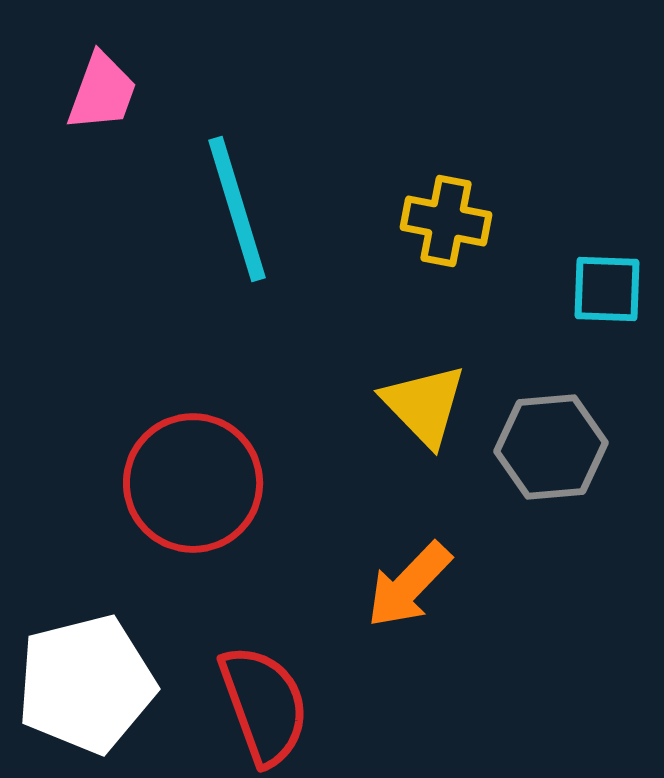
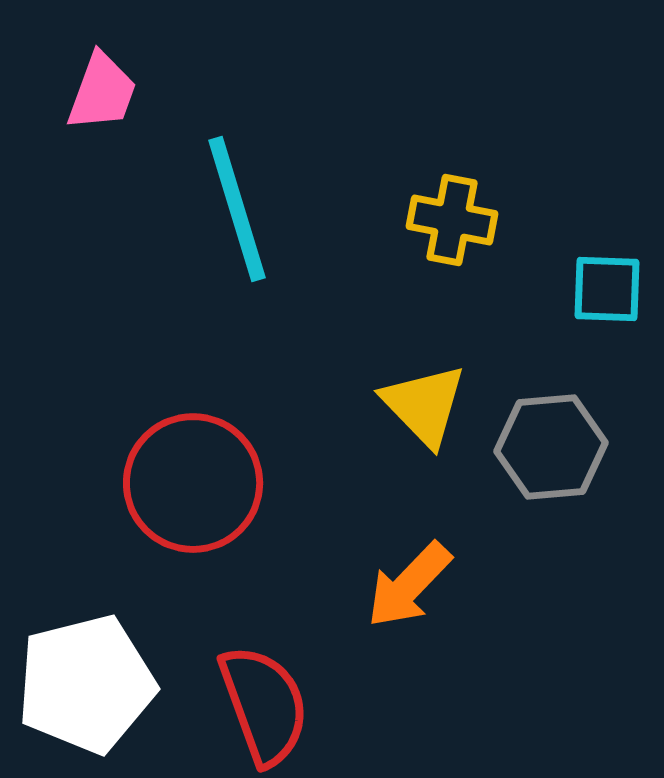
yellow cross: moved 6 px right, 1 px up
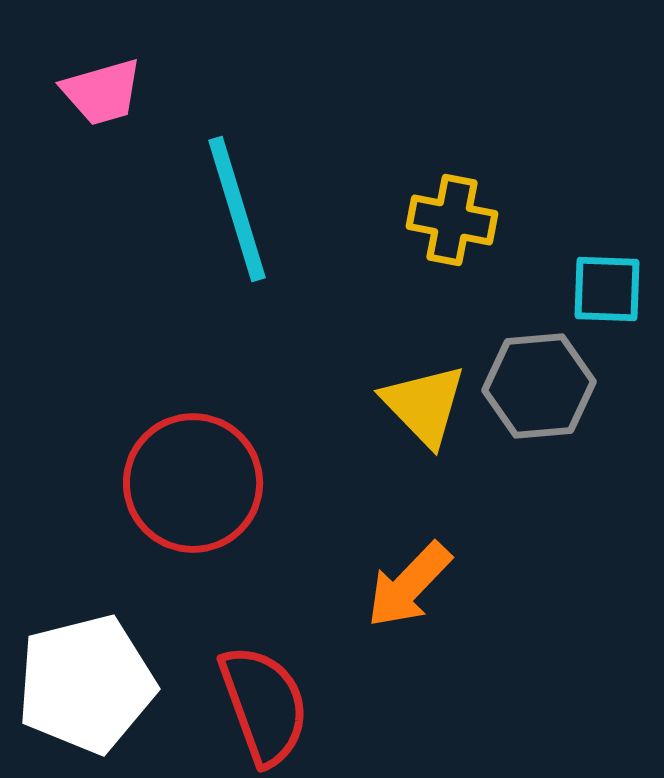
pink trapezoid: rotated 54 degrees clockwise
gray hexagon: moved 12 px left, 61 px up
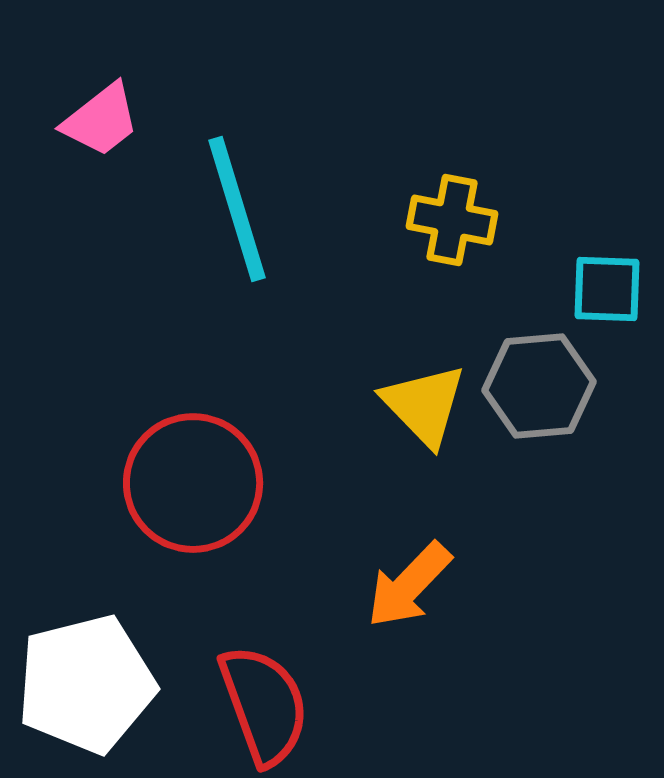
pink trapezoid: moved 1 px left, 28 px down; rotated 22 degrees counterclockwise
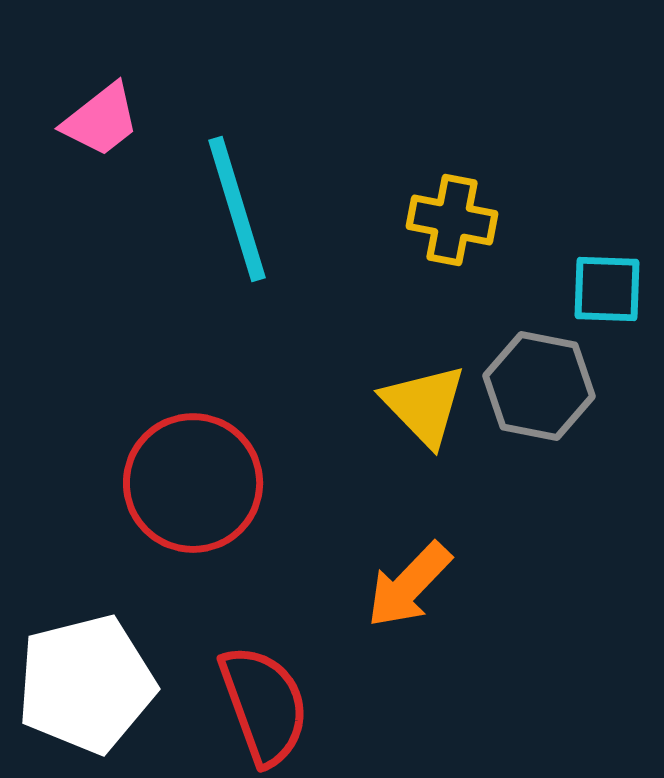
gray hexagon: rotated 16 degrees clockwise
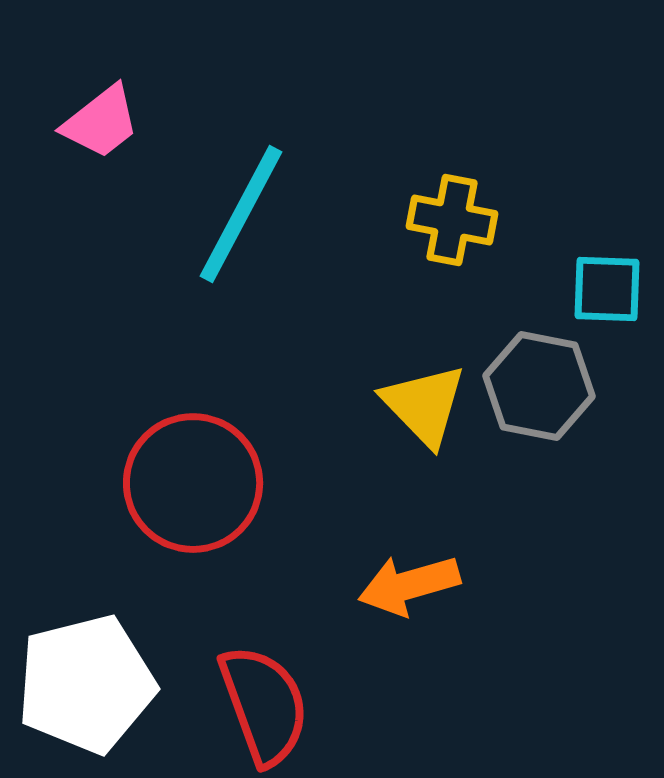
pink trapezoid: moved 2 px down
cyan line: moved 4 px right, 5 px down; rotated 45 degrees clockwise
orange arrow: rotated 30 degrees clockwise
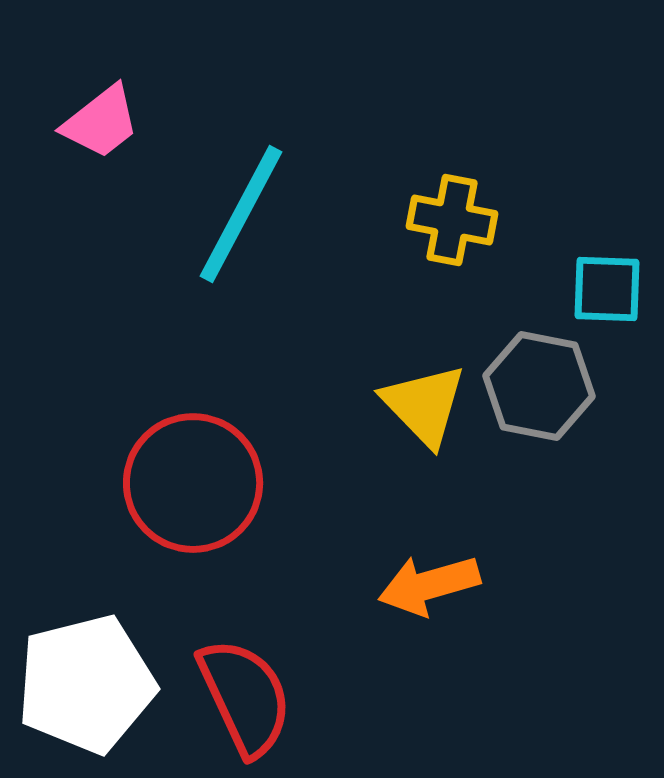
orange arrow: moved 20 px right
red semicircle: moved 19 px left, 8 px up; rotated 5 degrees counterclockwise
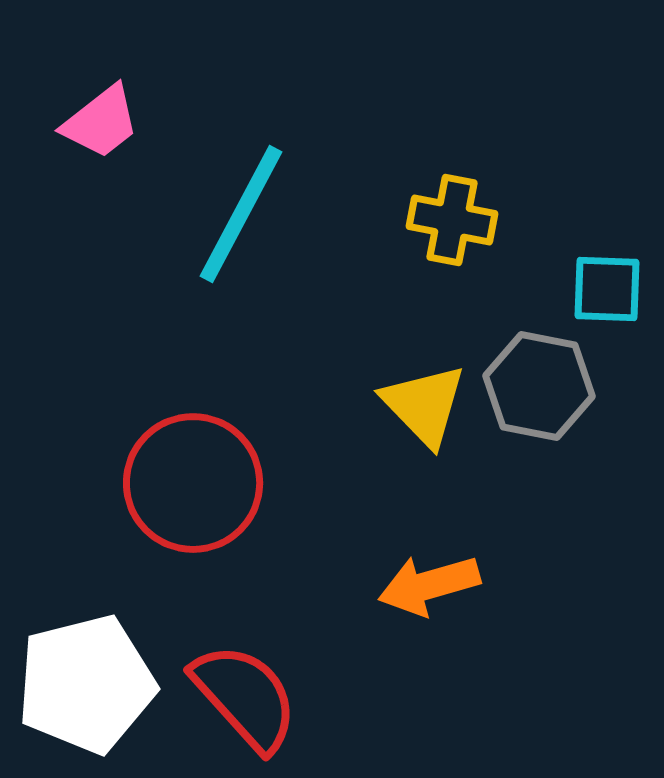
red semicircle: rotated 17 degrees counterclockwise
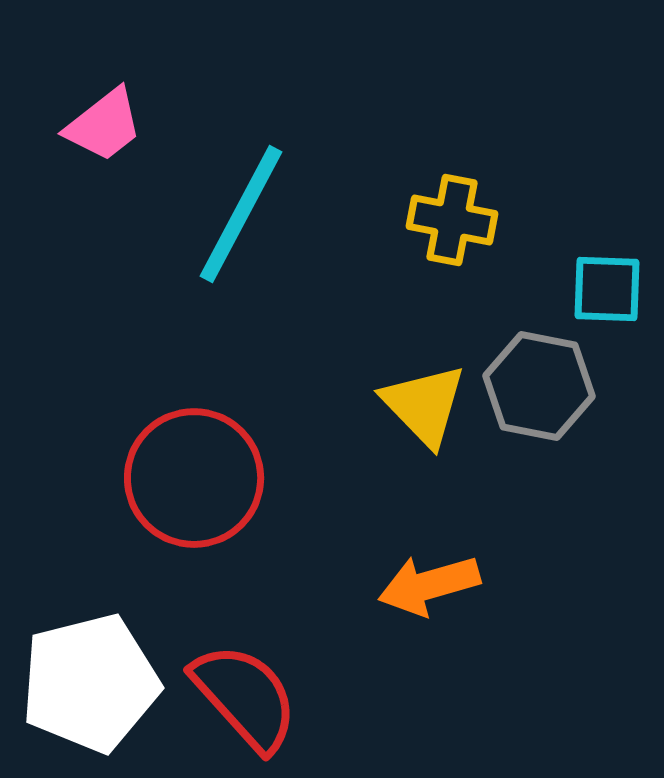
pink trapezoid: moved 3 px right, 3 px down
red circle: moved 1 px right, 5 px up
white pentagon: moved 4 px right, 1 px up
